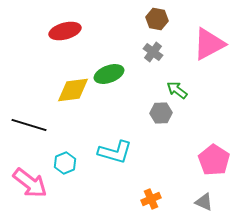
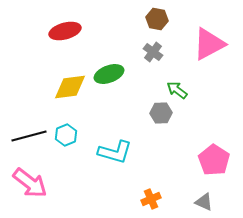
yellow diamond: moved 3 px left, 3 px up
black line: moved 11 px down; rotated 32 degrees counterclockwise
cyan hexagon: moved 1 px right, 28 px up
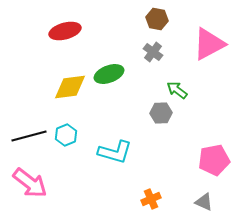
pink pentagon: rotated 28 degrees clockwise
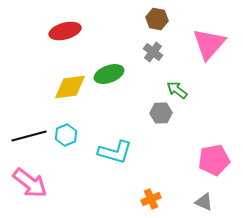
pink triangle: rotated 21 degrees counterclockwise
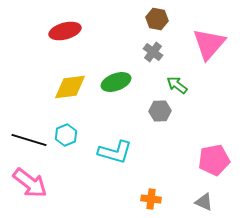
green ellipse: moved 7 px right, 8 px down
green arrow: moved 5 px up
gray hexagon: moved 1 px left, 2 px up
black line: moved 4 px down; rotated 32 degrees clockwise
orange cross: rotated 30 degrees clockwise
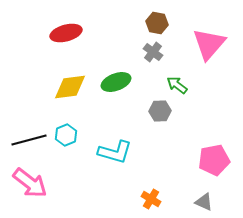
brown hexagon: moved 4 px down
red ellipse: moved 1 px right, 2 px down
black line: rotated 32 degrees counterclockwise
orange cross: rotated 24 degrees clockwise
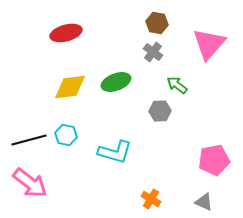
cyan hexagon: rotated 25 degrees counterclockwise
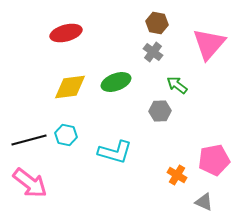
orange cross: moved 26 px right, 24 px up
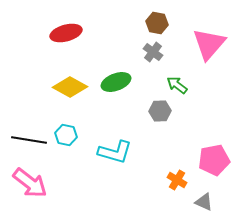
yellow diamond: rotated 36 degrees clockwise
black line: rotated 24 degrees clockwise
orange cross: moved 5 px down
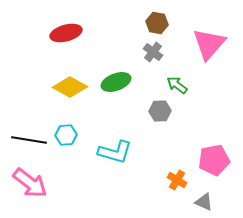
cyan hexagon: rotated 15 degrees counterclockwise
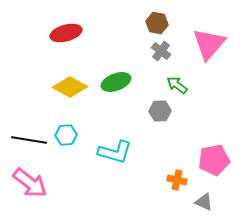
gray cross: moved 8 px right, 1 px up
orange cross: rotated 18 degrees counterclockwise
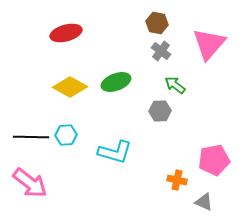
green arrow: moved 2 px left
black line: moved 2 px right, 3 px up; rotated 8 degrees counterclockwise
